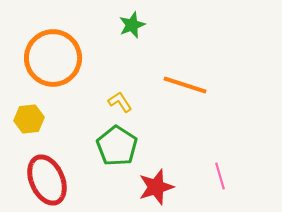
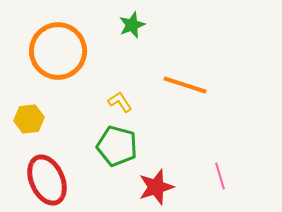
orange circle: moved 5 px right, 7 px up
green pentagon: rotated 18 degrees counterclockwise
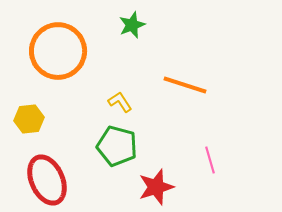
pink line: moved 10 px left, 16 px up
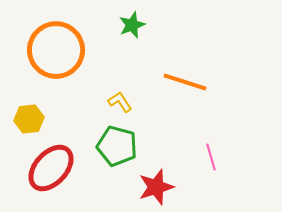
orange circle: moved 2 px left, 1 px up
orange line: moved 3 px up
pink line: moved 1 px right, 3 px up
red ellipse: moved 4 px right, 12 px up; rotated 66 degrees clockwise
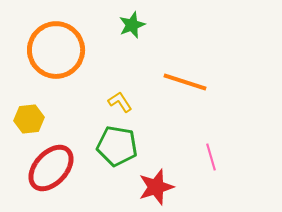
green pentagon: rotated 6 degrees counterclockwise
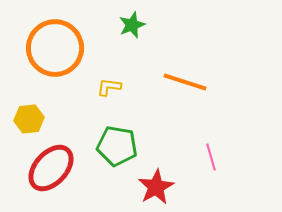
orange circle: moved 1 px left, 2 px up
yellow L-shape: moved 11 px left, 15 px up; rotated 50 degrees counterclockwise
red star: rotated 12 degrees counterclockwise
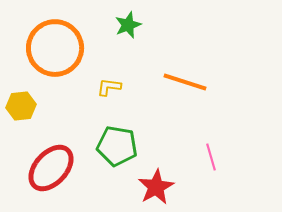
green star: moved 4 px left
yellow hexagon: moved 8 px left, 13 px up
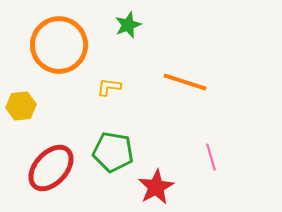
orange circle: moved 4 px right, 3 px up
green pentagon: moved 4 px left, 6 px down
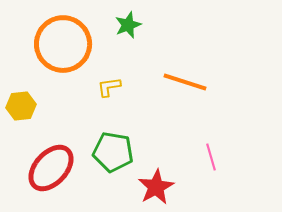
orange circle: moved 4 px right, 1 px up
yellow L-shape: rotated 15 degrees counterclockwise
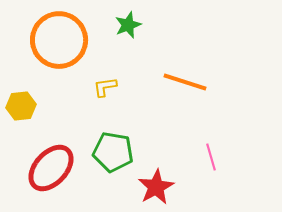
orange circle: moved 4 px left, 4 px up
yellow L-shape: moved 4 px left
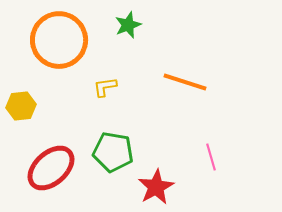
red ellipse: rotated 6 degrees clockwise
